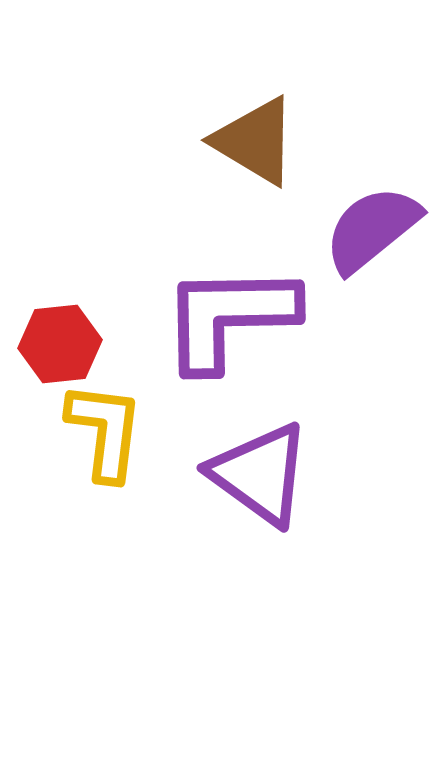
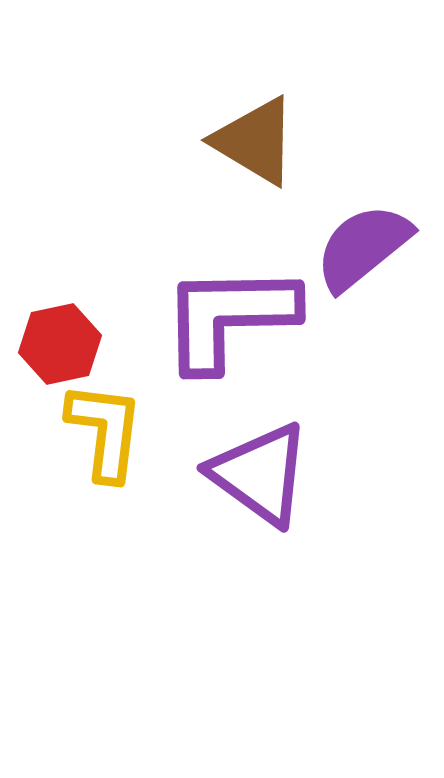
purple semicircle: moved 9 px left, 18 px down
red hexagon: rotated 6 degrees counterclockwise
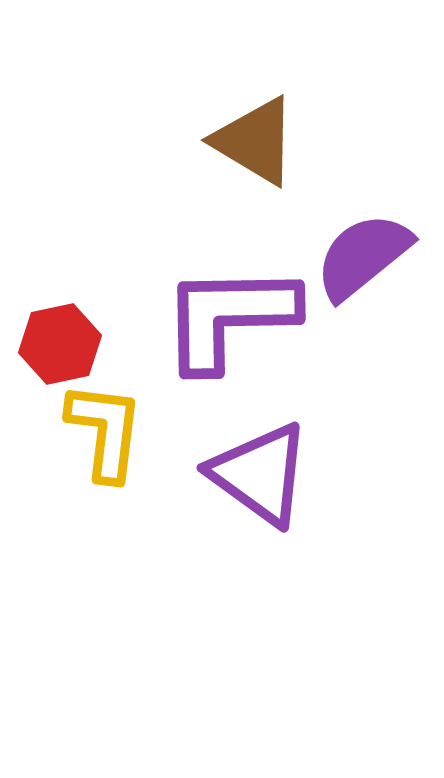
purple semicircle: moved 9 px down
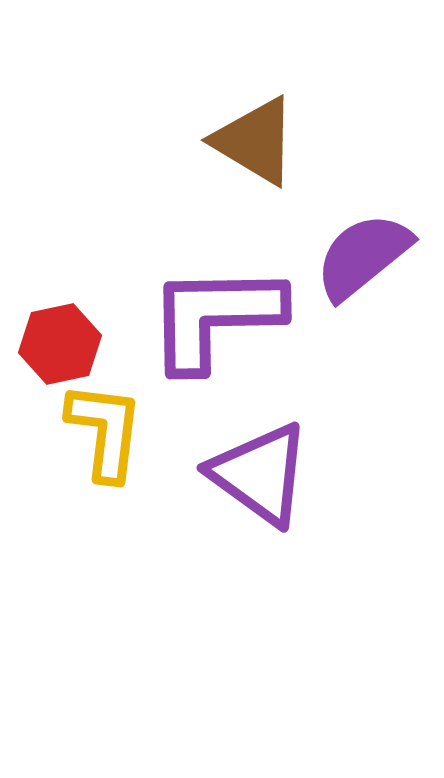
purple L-shape: moved 14 px left
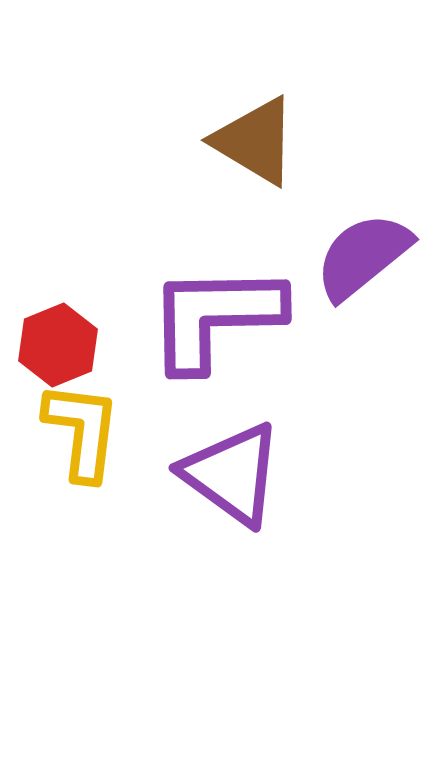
red hexagon: moved 2 px left, 1 px down; rotated 10 degrees counterclockwise
yellow L-shape: moved 23 px left
purple triangle: moved 28 px left
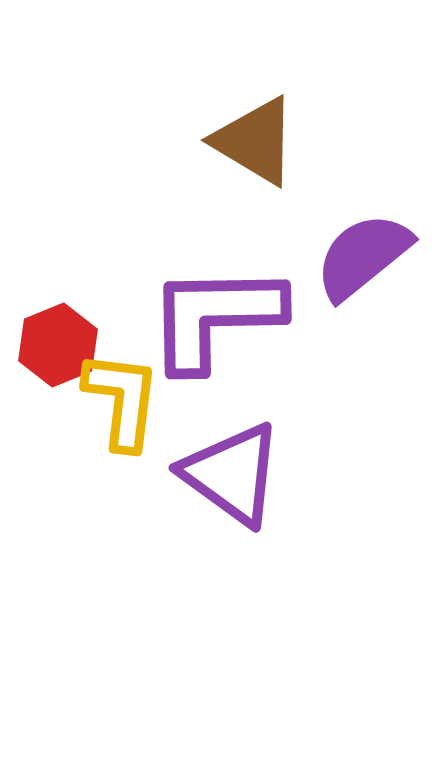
yellow L-shape: moved 40 px right, 31 px up
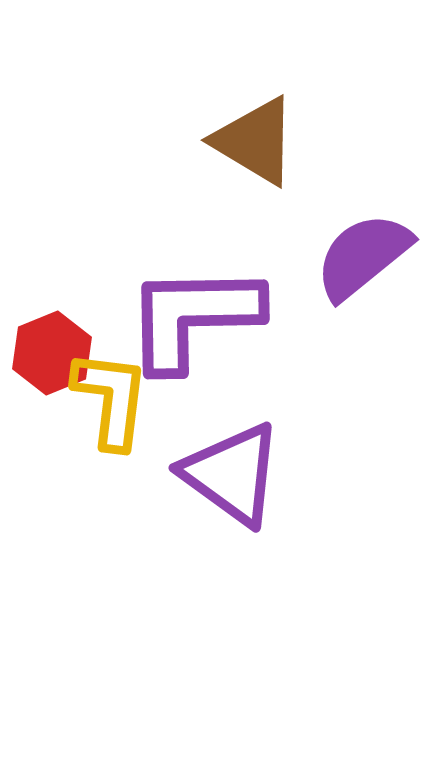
purple L-shape: moved 22 px left
red hexagon: moved 6 px left, 8 px down
yellow L-shape: moved 11 px left, 1 px up
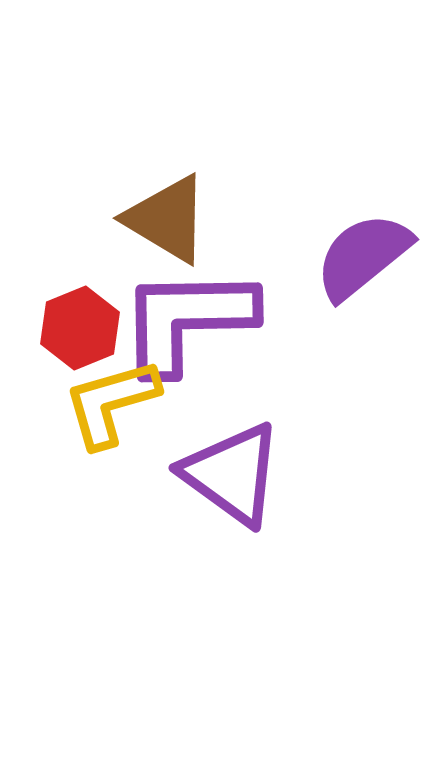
brown triangle: moved 88 px left, 78 px down
purple L-shape: moved 6 px left, 3 px down
red hexagon: moved 28 px right, 25 px up
yellow L-shape: moved 4 px down; rotated 113 degrees counterclockwise
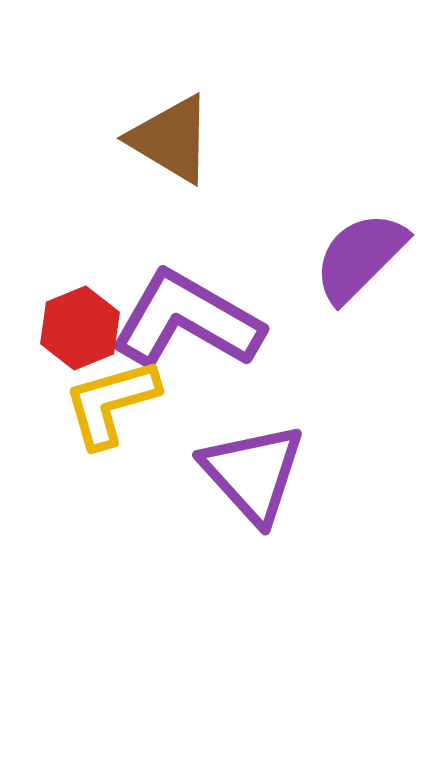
brown triangle: moved 4 px right, 80 px up
purple semicircle: moved 3 px left, 1 px down; rotated 6 degrees counterclockwise
purple L-shape: rotated 31 degrees clockwise
purple triangle: moved 21 px right, 1 px up; rotated 12 degrees clockwise
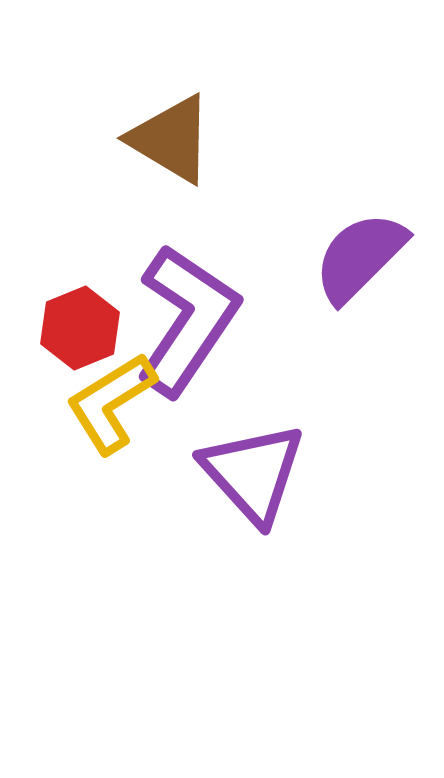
purple L-shape: rotated 94 degrees clockwise
yellow L-shape: rotated 16 degrees counterclockwise
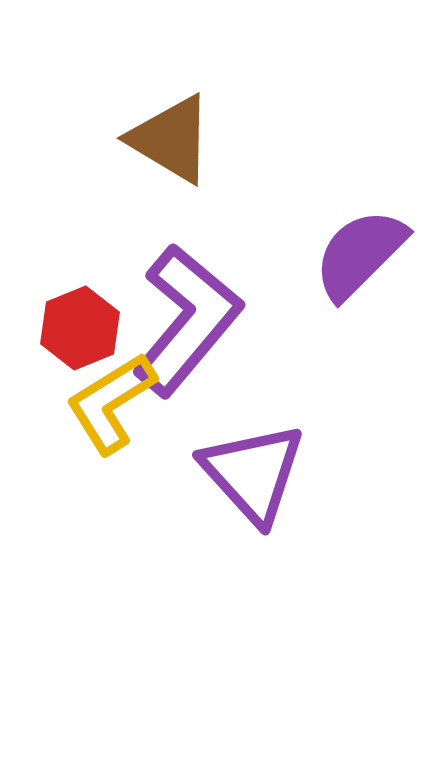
purple semicircle: moved 3 px up
purple L-shape: rotated 6 degrees clockwise
